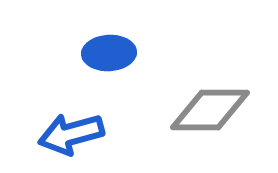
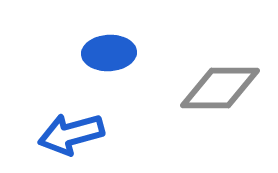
gray diamond: moved 10 px right, 22 px up
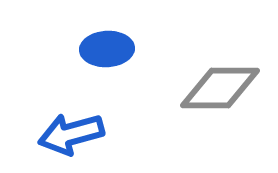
blue ellipse: moved 2 px left, 4 px up
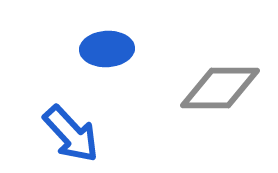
blue arrow: rotated 118 degrees counterclockwise
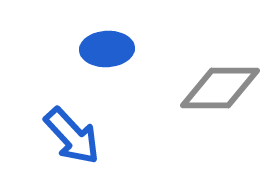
blue arrow: moved 1 px right, 2 px down
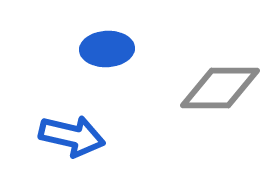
blue arrow: rotated 34 degrees counterclockwise
